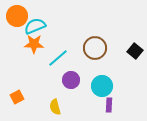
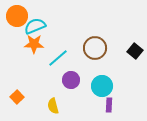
orange square: rotated 16 degrees counterclockwise
yellow semicircle: moved 2 px left, 1 px up
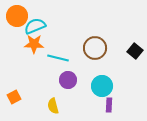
cyan line: rotated 55 degrees clockwise
purple circle: moved 3 px left
orange square: moved 3 px left; rotated 16 degrees clockwise
